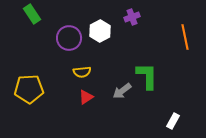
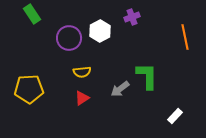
gray arrow: moved 2 px left, 2 px up
red triangle: moved 4 px left, 1 px down
white rectangle: moved 2 px right, 5 px up; rotated 14 degrees clockwise
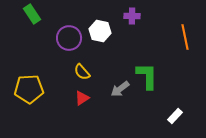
purple cross: moved 1 px up; rotated 21 degrees clockwise
white hexagon: rotated 20 degrees counterclockwise
yellow semicircle: rotated 54 degrees clockwise
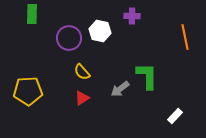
green rectangle: rotated 36 degrees clockwise
yellow pentagon: moved 1 px left, 2 px down
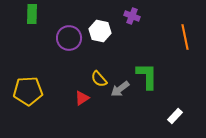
purple cross: rotated 21 degrees clockwise
yellow semicircle: moved 17 px right, 7 px down
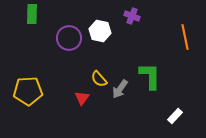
green L-shape: moved 3 px right
gray arrow: rotated 18 degrees counterclockwise
red triangle: rotated 21 degrees counterclockwise
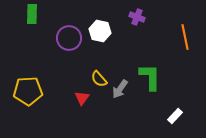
purple cross: moved 5 px right, 1 px down
green L-shape: moved 1 px down
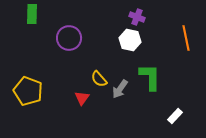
white hexagon: moved 30 px right, 9 px down
orange line: moved 1 px right, 1 px down
yellow pentagon: rotated 24 degrees clockwise
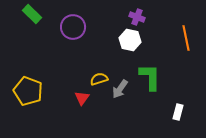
green rectangle: rotated 48 degrees counterclockwise
purple circle: moved 4 px right, 11 px up
yellow semicircle: rotated 114 degrees clockwise
white rectangle: moved 3 px right, 4 px up; rotated 28 degrees counterclockwise
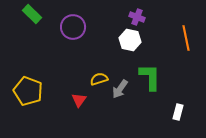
red triangle: moved 3 px left, 2 px down
